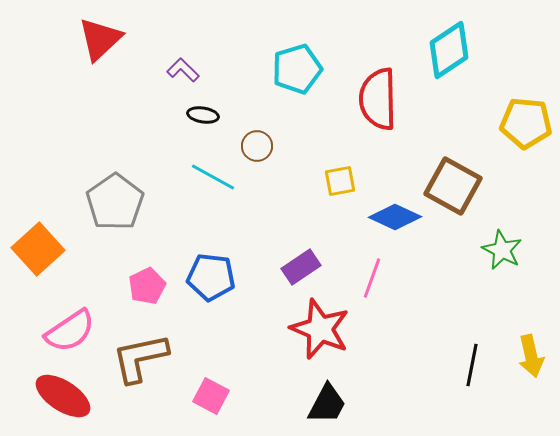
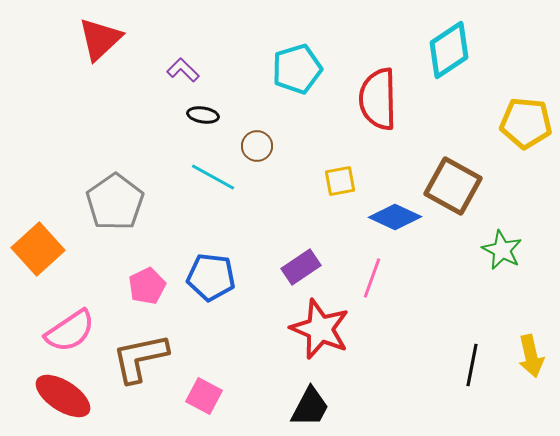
pink square: moved 7 px left
black trapezoid: moved 17 px left, 3 px down
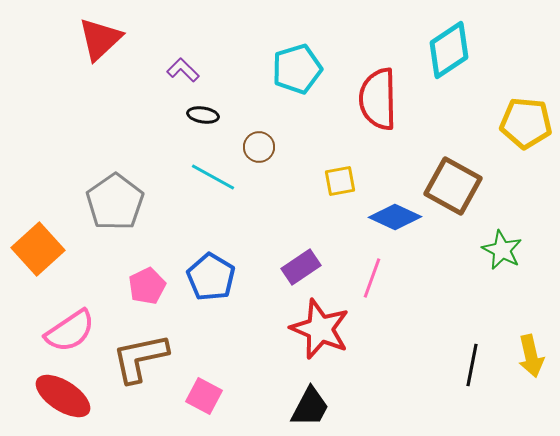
brown circle: moved 2 px right, 1 px down
blue pentagon: rotated 24 degrees clockwise
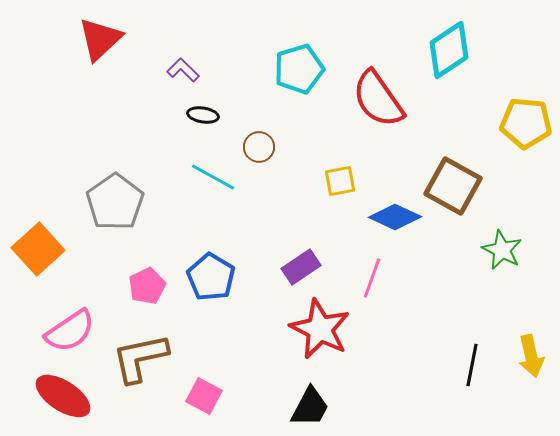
cyan pentagon: moved 2 px right
red semicircle: rotated 34 degrees counterclockwise
red star: rotated 4 degrees clockwise
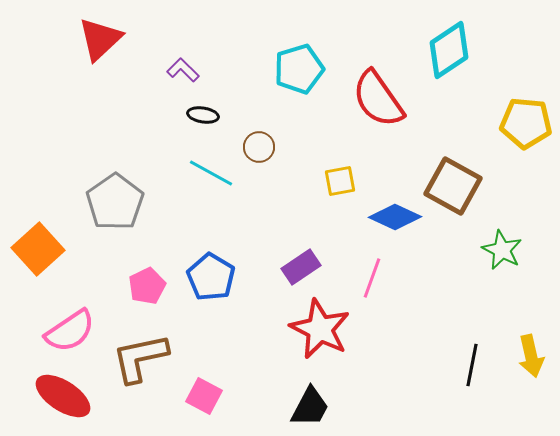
cyan line: moved 2 px left, 4 px up
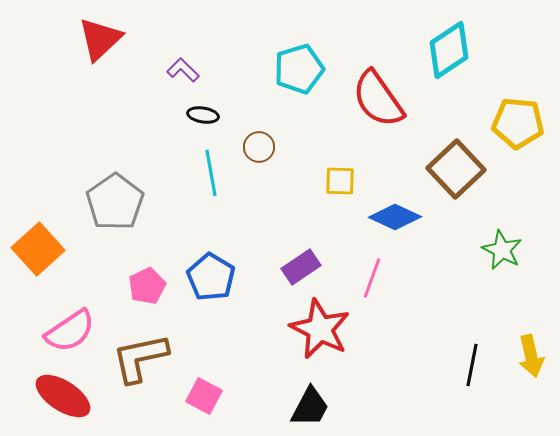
yellow pentagon: moved 8 px left
cyan line: rotated 51 degrees clockwise
yellow square: rotated 12 degrees clockwise
brown square: moved 3 px right, 17 px up; rotated 18 degrees clockwise
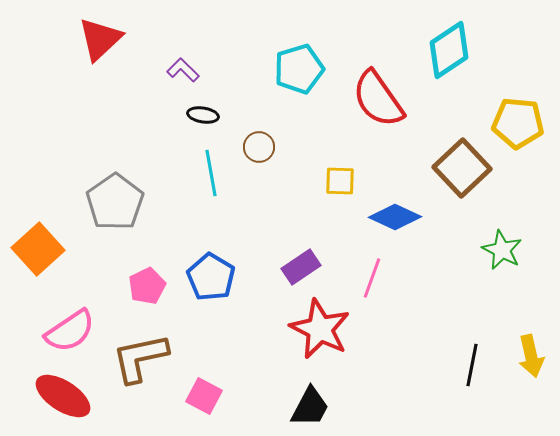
brown square: moved 6 px right, 1 px up
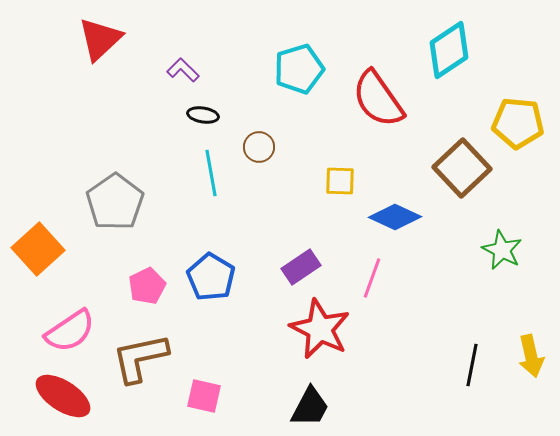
pink square: rotated 15 degrees counterclockwise
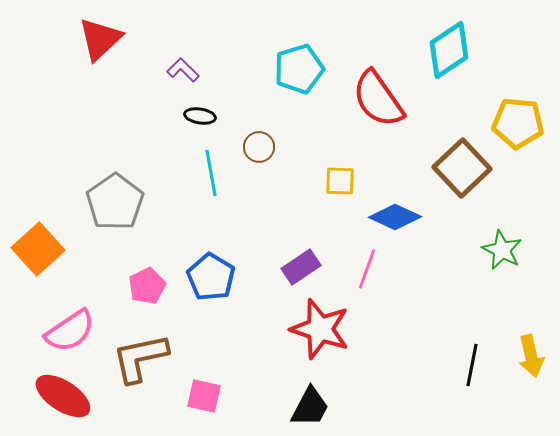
black ellipse: moved 3 px left, 1 px down
pink line: moved 5 px left, 9 px up
red star: rotated 8 degrees counterclockwise
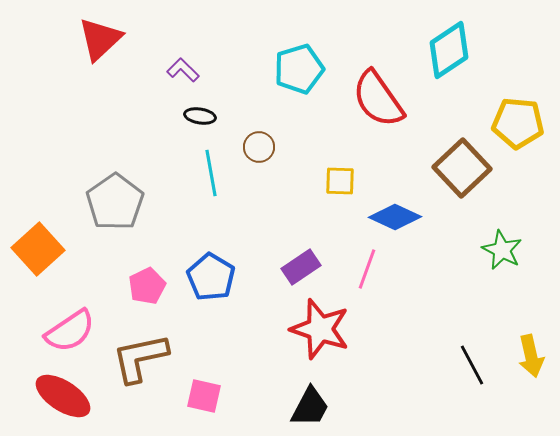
black line: rotated 39 degrees counterclockwise
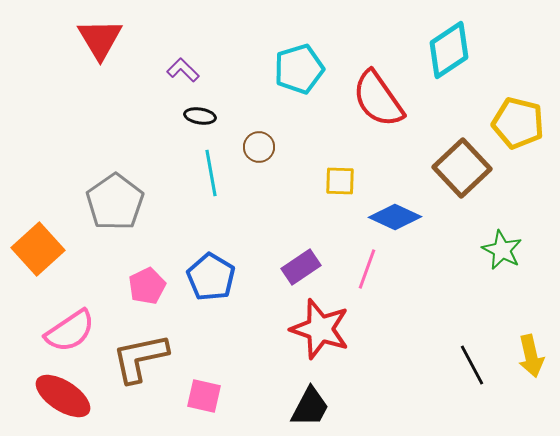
red triangle: rotated 18 degrees counterclockwise
yellow pentagon: rotated 9 degrees clockwise
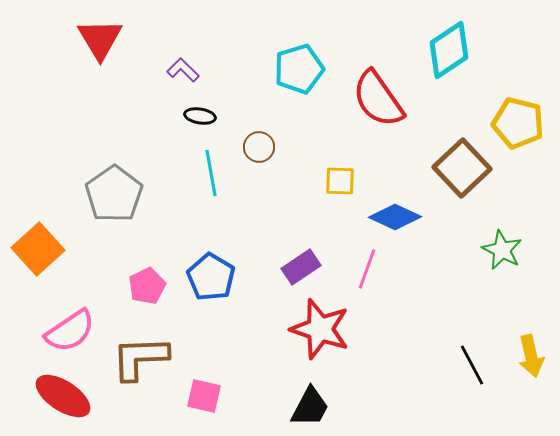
gray pentagon: moved 1 px left, 8 px up
brown L-shape: rotated 10 degrees clockwise
